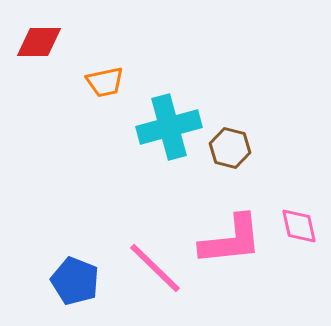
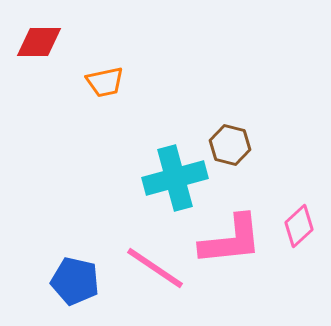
cyan cross: moved 6 px right, 51 px down
brown hexagon: moved 3 px up
pink diamond: rotated 60 degrees clockwise
pink line: rotated 10 degrees counterclockwise
blue pentagon: rotated 9 degrees counterclockwise
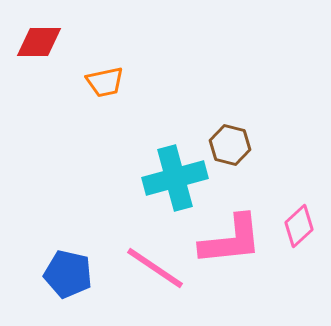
blue pentagon: moved 7 px left, 7 px up
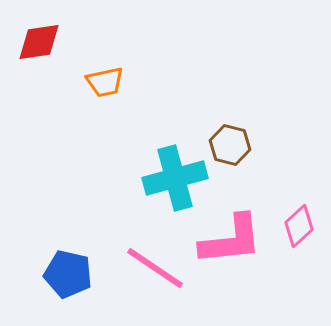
red diamond: rotated 9 degrees counterclockwise
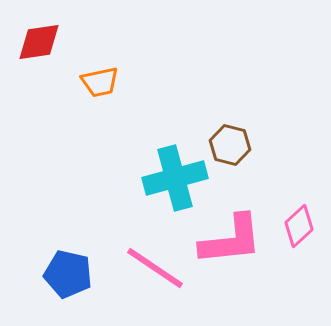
orange trapezoid: moved 5 px left
